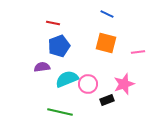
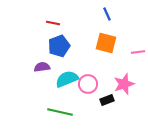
blue line: rotated 40 degrees clockwise
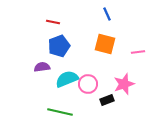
red line: moved 1 px up
orange square: moved 1 px left, 1 px down
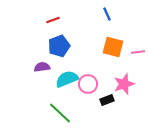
red line: moved 2 px up; rotated 32 degrees counterclockwise
orange square: moved 8 px right, 3 px down
green line: moved 1 px down; rotated 30 degrees clockwise
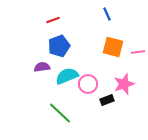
cyan semicircle: moved 3 px up
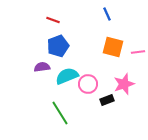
red line: rotated 40 degrees clockwise
blue pentagon: moved 1 px left
green line: rotated 15 degrees clockwise
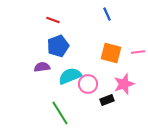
orange square: moved 2 px left, 6 px down
cyan semicircle: moved 3 px right
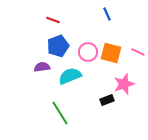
pink line: rotated 32 degrees clockwise
pink circle: moved 32 px up
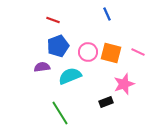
black rectangle: moved 1 px left, 2 px down
